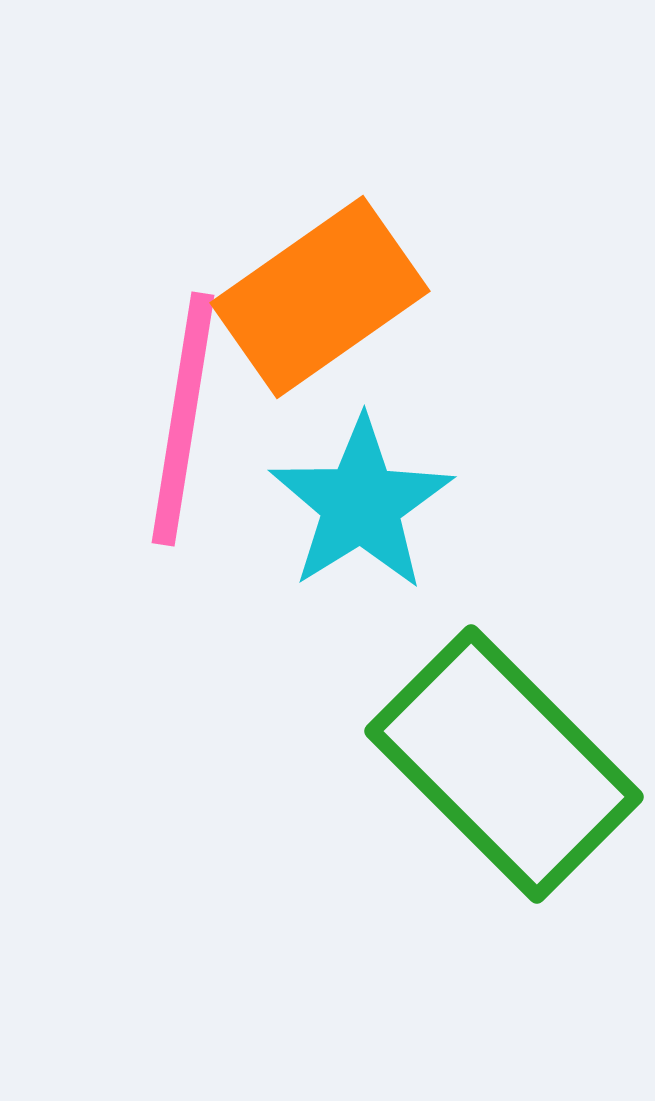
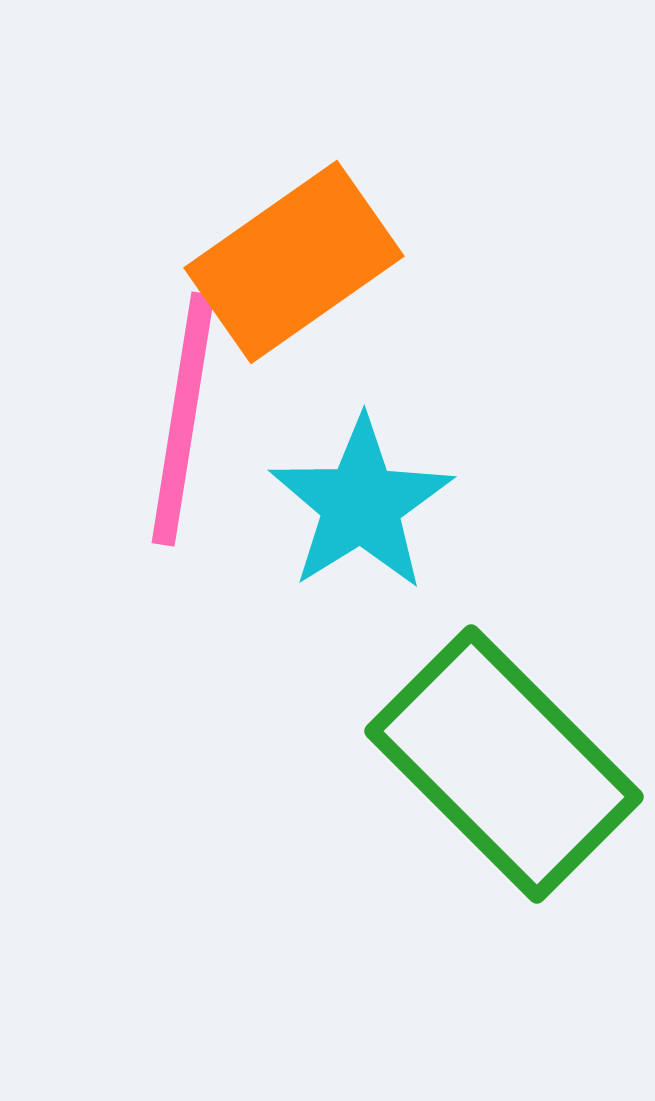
orange rectangle: moved 26 px left, 35 px up
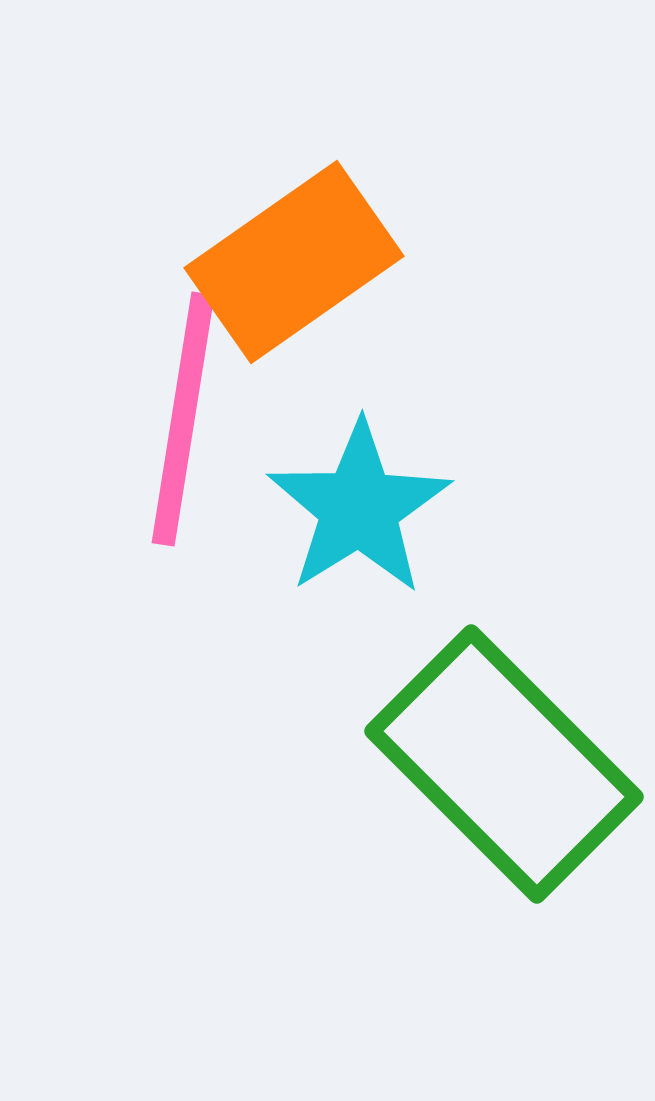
cyan star: moved 2 px left, 4 px down
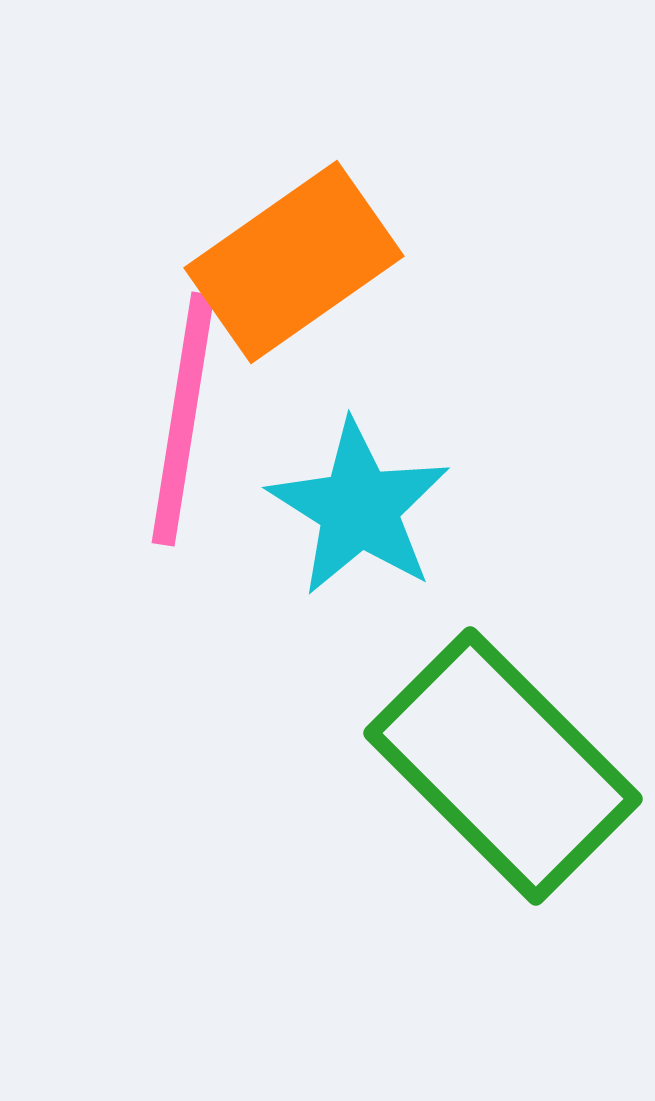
cyan star: rotated 8 degrees counterclockwise
green rectangle: moved 1 px left, 2 px down
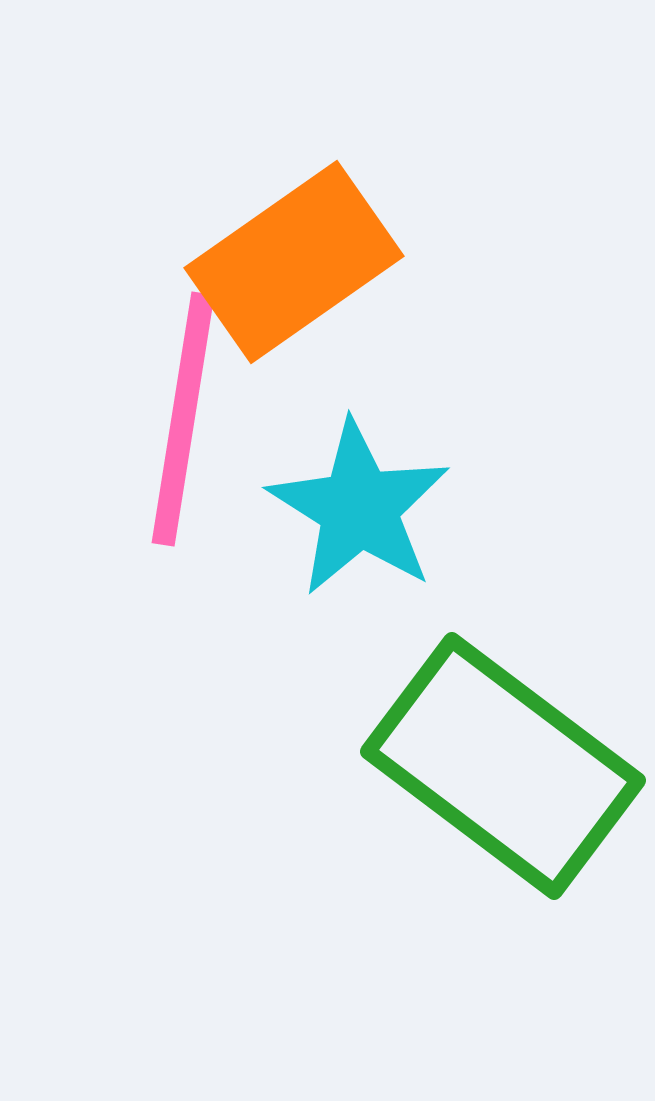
green rectangle: rotated 8 degrees counterclockwise
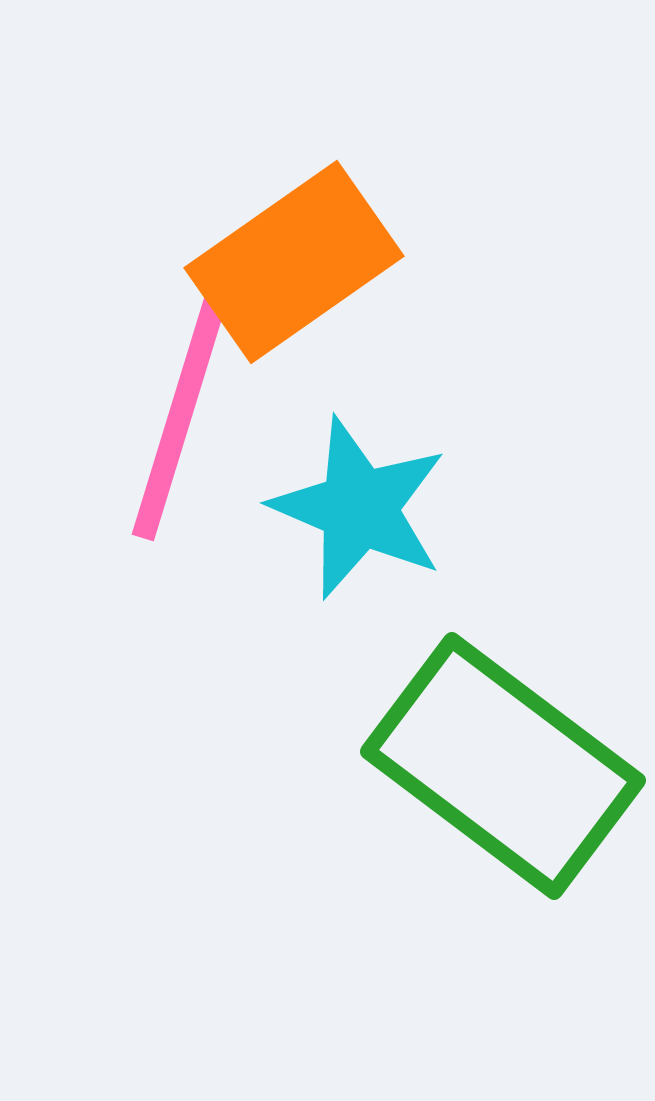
pink line: moved 3 px left, 3 px up; rotated 8 degrees clockwise
cyan star: rotated 9 degrees counterclockwise
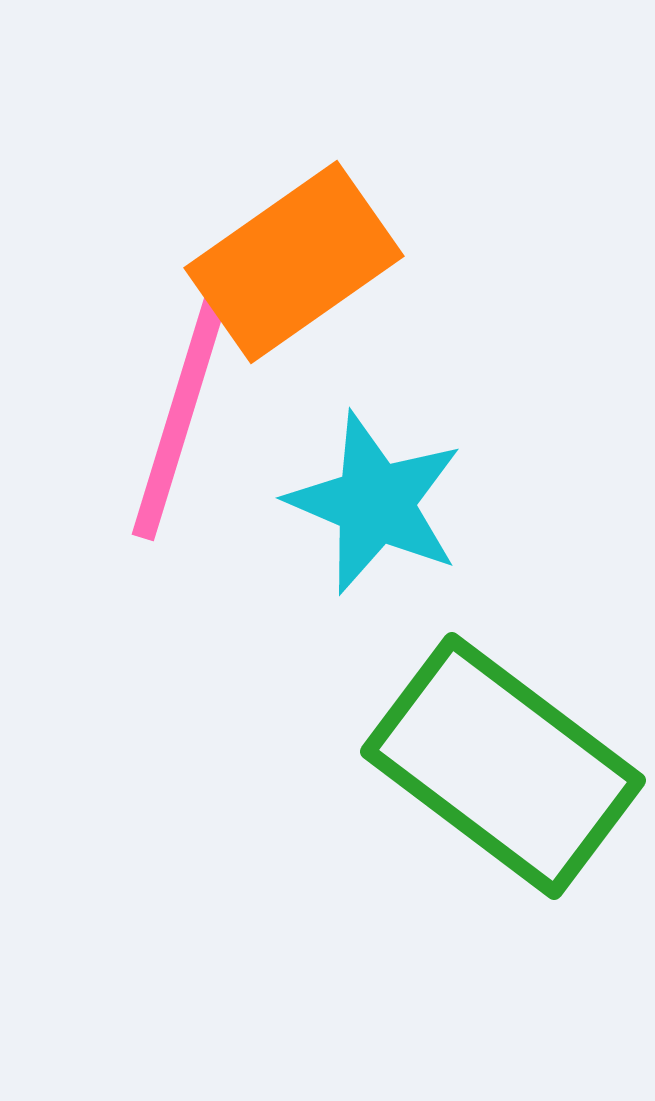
cyan star: moved 16 px right, 5 px up
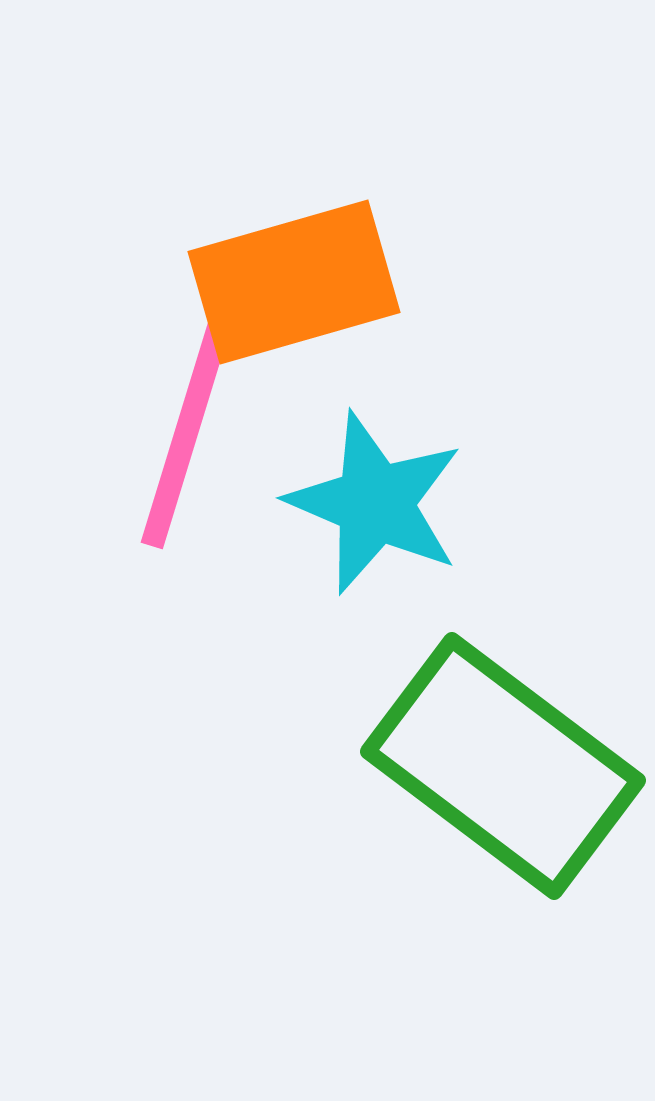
orange rectangle: moved 20 px down; rotated 19 degrees clockwise
pink line: moved 9 px right, 8 px down
